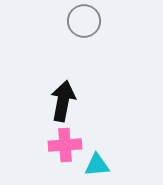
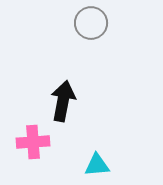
gray circle: moved 7 px right, 2 px down
pink cross: moved 32 px left, 3 px up
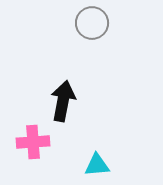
gray circle: moved 1 px right
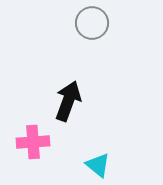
black arrow: moved 5 px right; rotated 9 degrees clockwise
cyan triangle: moved 1 px right; rotated 44 degrees clockwise
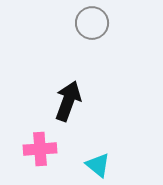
pink cross: moved 7 px right, 7 px down
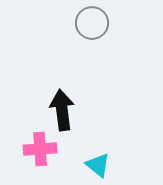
black arrow: moved 6 px left, 9 px down; rotated 27 degrees counterclockwise
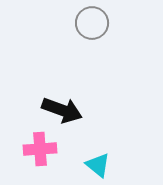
black arrow: rotated 117 degrees clockwise
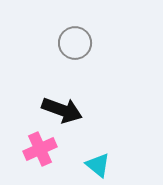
gray circle: moved 17 px left, 20 px down
pink cross: rotated 20 degrees counterclockwise
